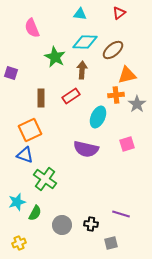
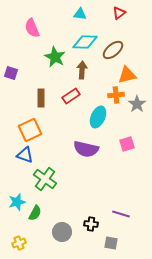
gray circle: moved 7 px down
gray square: rotated 24 degrees clockwise
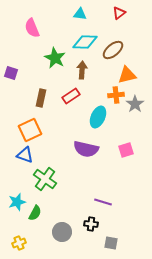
green star: moved 1 px down
brown rectangle: rotated 12 degrees clockwise
gray star: moved 2 px left
pink square: moved 1 px left, 6 px down
purple line: moved 18 px left, 12 px up
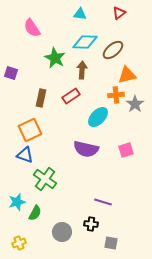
pink semicircle: rotated 12 degrees counterclockwise
cyan ellipse: rotated 20 degrees clockwise
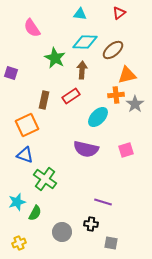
brown rectangle: moved 3 px right, 2 px down
orange square: moved 3 px left, 5 px up
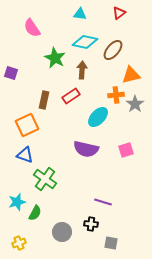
cyan diamond: rotated 10 degrees clockwise
brown ellipse: rotated 10 degrees counterclockwise
orange triangle: moved 4 px right
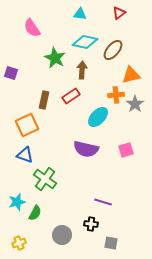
gray circle: moved 3 px down
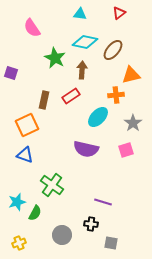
gray star: moved 2 px left, 19 px down
green cross: moved 7 px right, 6 px down
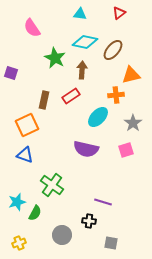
black cross: moved 2 px left, 3 px up
